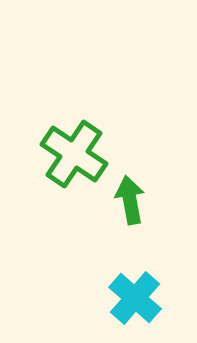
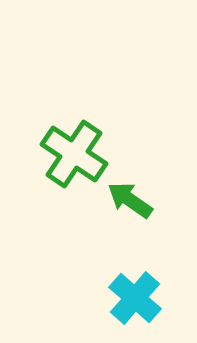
green arrow: rotated 45 degrees counterclockwise
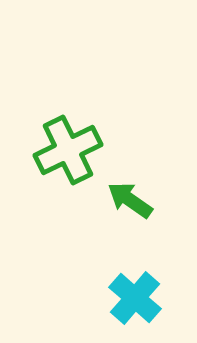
green cross: moved 6 px left, 4 px up; rotated 30 degrees clockwise
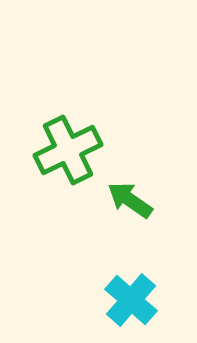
cyan cross: moved 4 px left, 2 px down
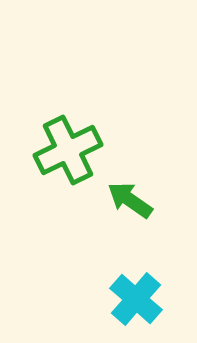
cyan cross: moved 5 px right, 1 px up
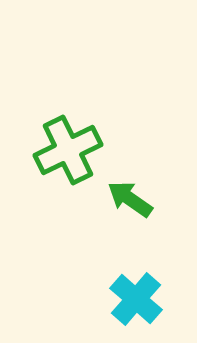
green arrow: moved 1 px up
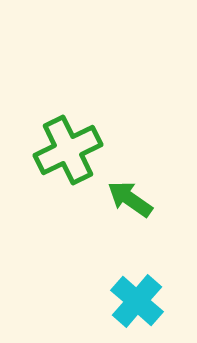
cyan cross: moved 1 px right, 2 px down
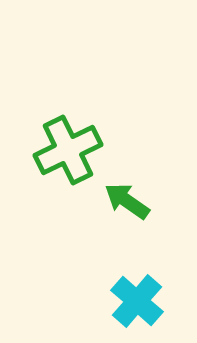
green arrow: moved 3 px left, 2 px down
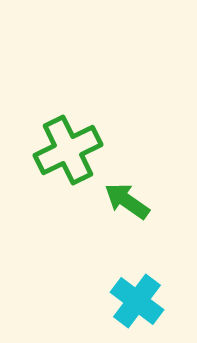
cyan cross: rotated 4 degrees counterclockwise
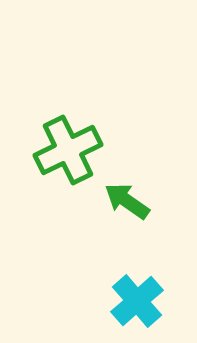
cyan cross: rotated 12 degrees clockwise
